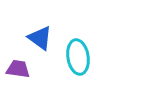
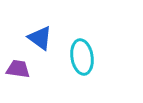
cyan ellipse: moved 4 px right
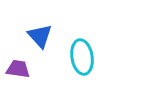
blue triangle: moved 2 px up; rotated 12 degrees clockwise
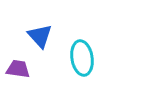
cyan ellipse: moved 1 px down
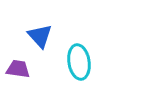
cyan ellipse: moved 3 px left, 4 px down
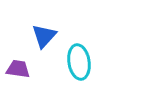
blue triangle: moved 4 px right; rotated 24 degrees clockwise
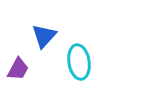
purple trapezoid: rotated 110 degrees clockwise
